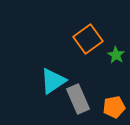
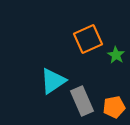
orange square: rotated 12 degrees clockwise
gray rectangle: moved 4 px right, 2 px down
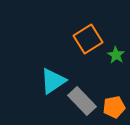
orange square: rotated 8 degrees counterclockwise
gray rectangle: rotated 20 degrees counterclockwise
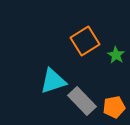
orange square: moved 3 px left, 2 px down
cyan triangle: rotated 16 degrees clockwise
